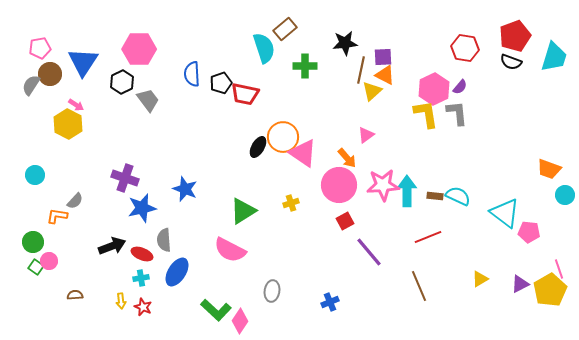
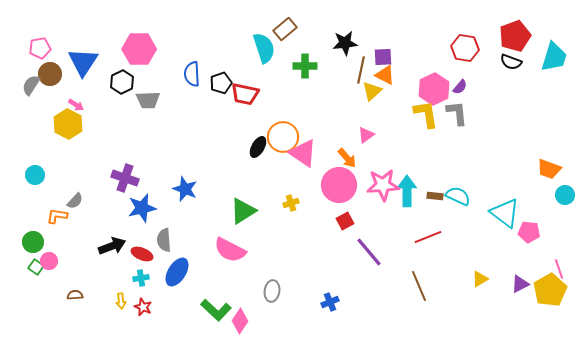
gray trapezoid at (148, 100): rotated 125 degrees clockwise
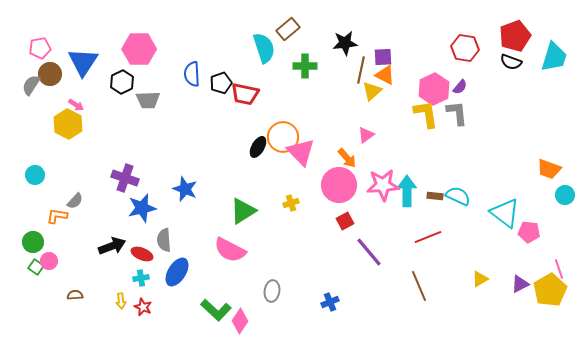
brown rectangle at (285, 29): moved 3 px right
pink triangle at (303, 153): moved 2 px left, 1 px up; rotated 12 degrees clockwise
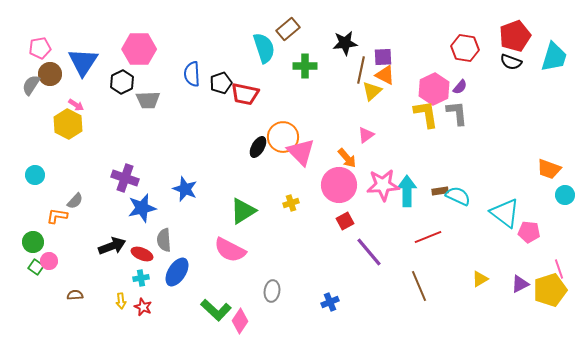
brown rectangle at (435, 196): moved 5 px right, 5 px up; rotated 14 degrees counterclockwise
yellow pentagon at (550, 290): rotated 12 degrees clockwise
